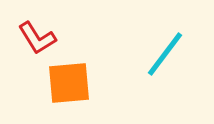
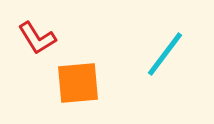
orange square: moved 9 px right
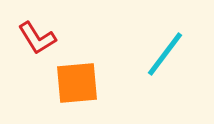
orange square: moved 1 px left
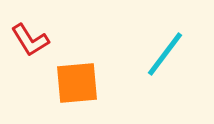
red L-shape: moved 7 px left, 2 px down
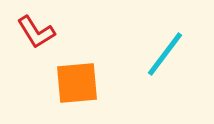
red L-shape: moved 6 px right, 8 px up
